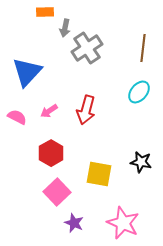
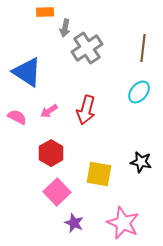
blue triangle: rotated 40 degrees counterclockwise
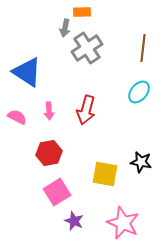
orange rectangle: moved 37 px right
pink arrow: rotated 60 degrees counterclockwise
red hexagon: moved 2 px left; rotated 20 degrees clockwise
yellow square: moved 6 px right
pink square: rotated 12 degrees clockwise
purple star: moved 2 px up
